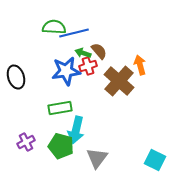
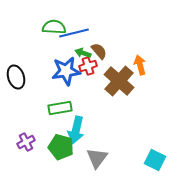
green pentagon: moved 1 px down
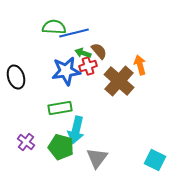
purple cross: rotated 24 degrees counterclockwise
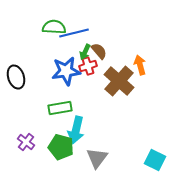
green arrow: moved 2 px right, 1 px up; rotated 84 degrees counterclockwise
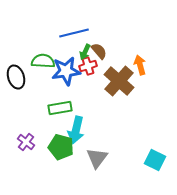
green semicircle: moved 11 px left, 34 px down
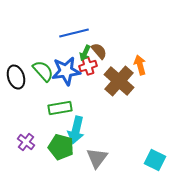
green arrow: moved 1 px down
green semicircle: moved 10 px down; rotated 45 degrees clockwise
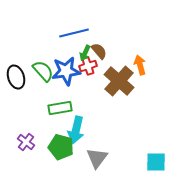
cyan square: moved 1 px right, 2 px down; rotated 25 degrees counterclockwise
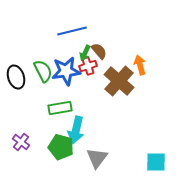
blue line: moved 2 px left, 2 px up
green semicircle: rotated 15 degrees clockwise
purple cross: moved 5 px left
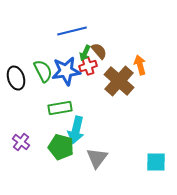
black ellipse: moved 1 px down
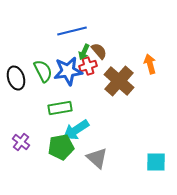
green arrow: moved 1 px left, 1 px up
orange arrow: moved 10 px right, 1 px up
blue star: moved 2 px right
cyan arrow: rotated 44 degrees clockwise
green pentagon: rotated 25 degrees counterclockwise
gray triangle: rotated 25 degrees counterclockwise
